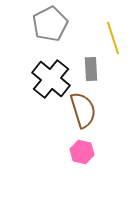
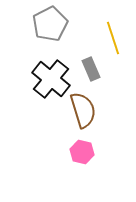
gray rectangle: rotated 20 degrees counterclockwise
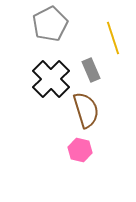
gray rectangle: moved 1 px down
black cross: rotated 6 degrees clockwise
brown semicircle: moved 3 px right
pink hexagon: moved 2 px left, 2 px up
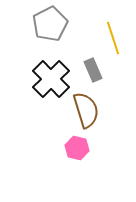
gray rectangle: moved 2 px right
pink hexagon: moved 3 px left, 2 px up
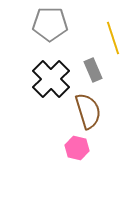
gray pentagon: rotated 28 degrees clockwise
brown semicircle: moved 2 px right, 1 px down
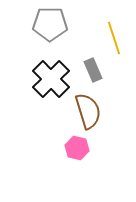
yellow line: moved 1 px right
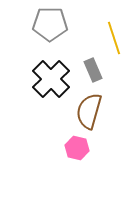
brown semicircle: moved 1 px right; rotated 147 degrees counterclockwise
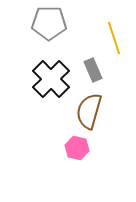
gray pentagon: moved 1 px left, 1 px up
